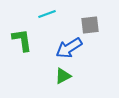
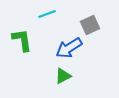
gray square: rotated 18 degrees counterclockwise
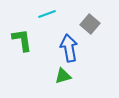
gray square: moved 1 px up; rotated 24 degrees counterclockwise
blue arrow: rotated 112 degrees clockwise
green triangle: rotated 12 degrees clockwise
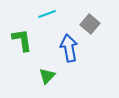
green triangle: moved 16 px left; rotated 30 degrees counterclockwise
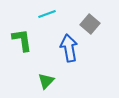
green triangle: moved 1 px left, 5 px down
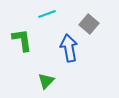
gray square: moved 1 px left
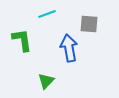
gray square: rotated 36 degrees counterclockwise
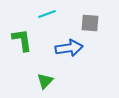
gray square: moved 1 px right, 1 px up
blue arrow: rotated 92 degrees clockwise
green triangle: moved 1 px left
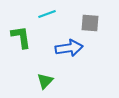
green L-shape: moved 1 px left, 3 px up
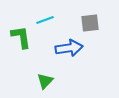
cyan line: moved 2 px left, 6 px down
gray square: rotated 12 degrees counterclockwise
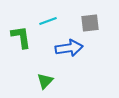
cyan line: moved 3 px right, 1 px down
